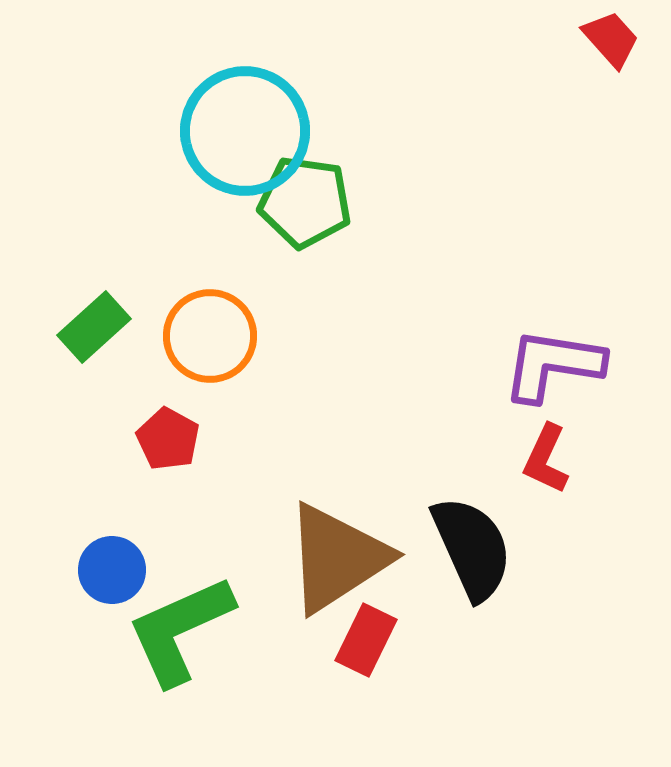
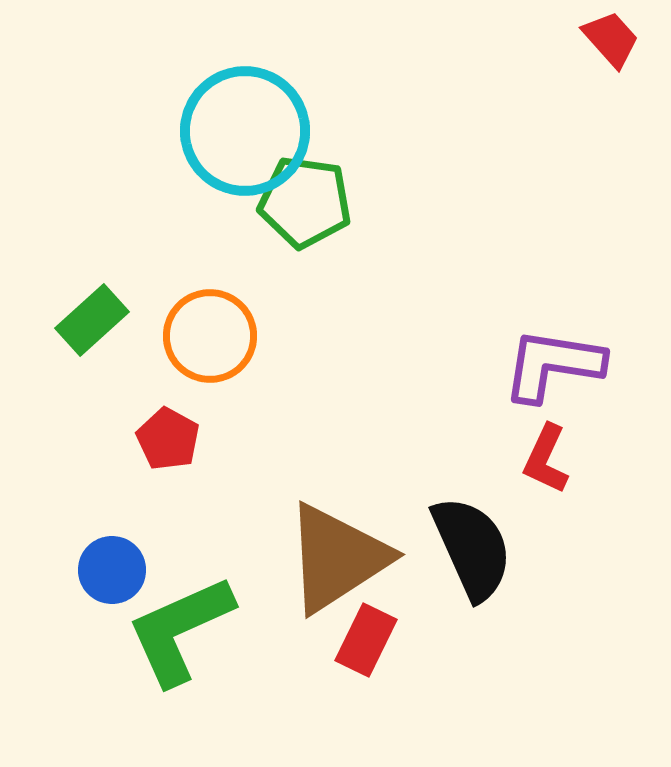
green rectangle: moved 2 px left, 7 px up
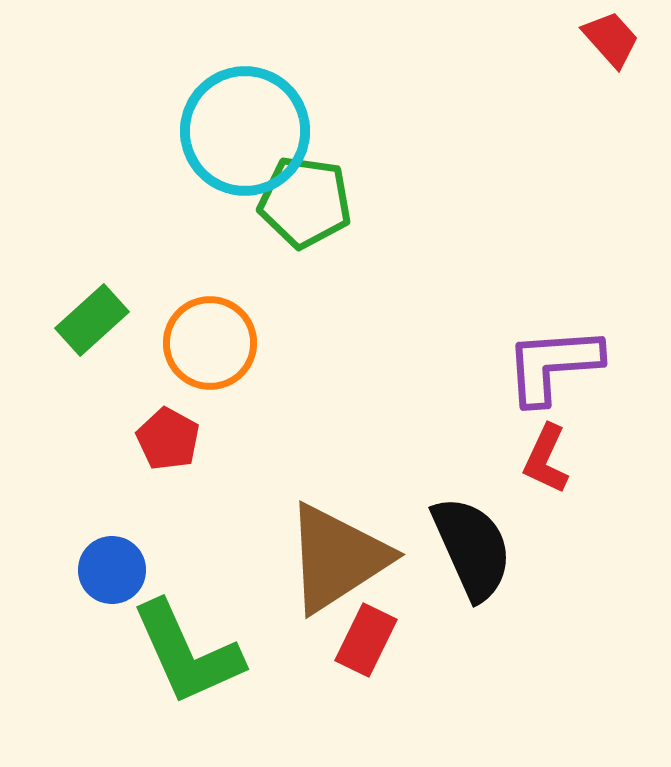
orange circle: moved 7 px down
purple L-shape: rotated 13 degrees counterclockwise
green L-shape: moved 7 px right, 23 px down; rotated 90 degrees counterclockwise
